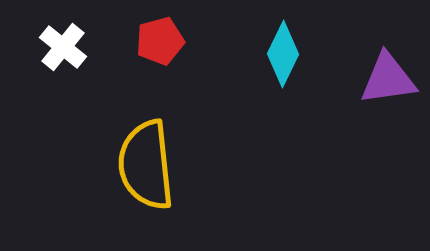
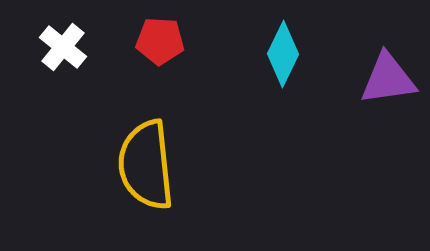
red pentagon: rotated 18 degrees clockwise
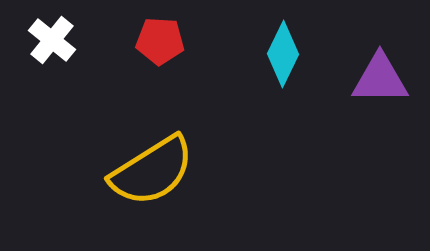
white cross: moved 11 px left, 7 px up
purple triangle: moved 8 px left; rotated 8 degrees clockwise
yellow semicircle: moved 6 px right, 6 px down; rotated 116 degrees counterclockwise
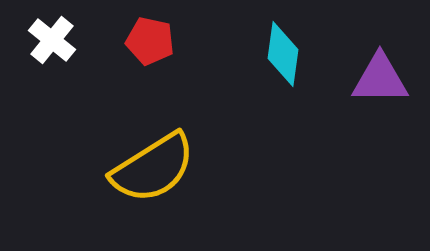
red pentagon: moved 10 px left; rotated 9 degrees clockwise
cyan diamond: rotated 18 degrees counterclockwise
yellow semicircle: moved 1 px right, 3 px up
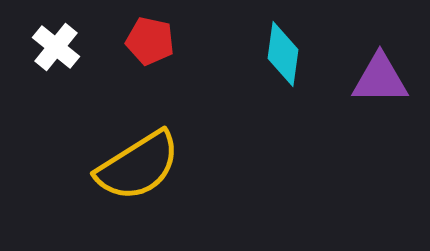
white cross: moved 4 px right, 7 px down
yellow semicircle: moved 15 px left, 2 px up
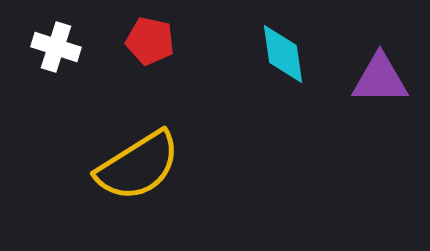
white cross: rotated 21 degrees counterclockwise
cyan diamond: rotated 16 degrees counterclockwise
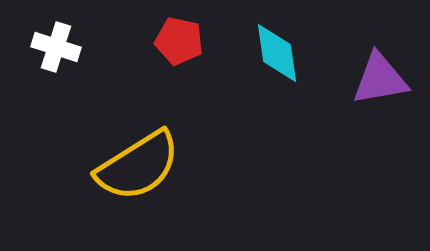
red pentagon: moved 29 px right
cyan diamond: moved 6 px left, 1 px up
purple triangle: rotated 10 degrees counterclockwise
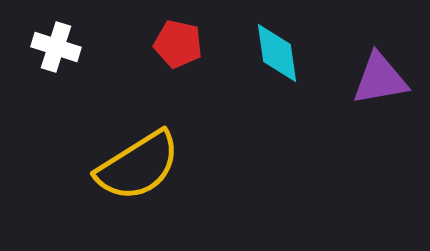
red pentagon: moved 1 px left, 3 px down
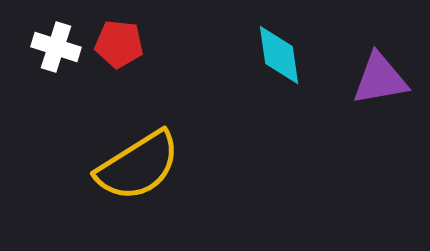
red pentagon: moved 59 px left; rotated 6 degrees counterclockwise
cyan diamond: moved 2 px right, 2 px down
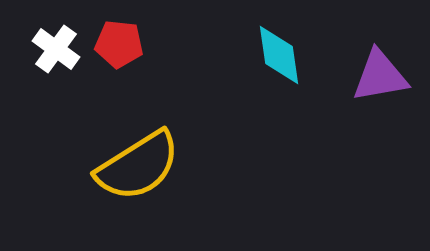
white cross: moved 2 px down; rotated 18 degrees clockwise
purple triangle: moved 3 px up
